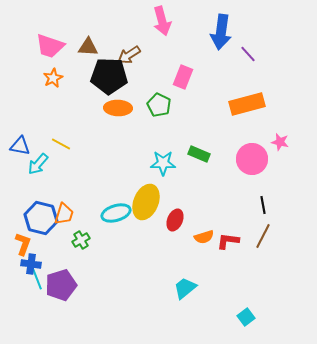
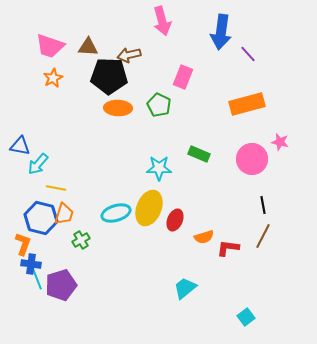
brown arrow: rotated 20 degrees clockwise
yellow line: moved 5 px left, 44 px down; rotated 18 degrees counterclockwise
cyan star: moved 4 px left, 5 px down
yellow ellipse: moved 3 px right, 6 px down
red L-shape: moved 7 px down
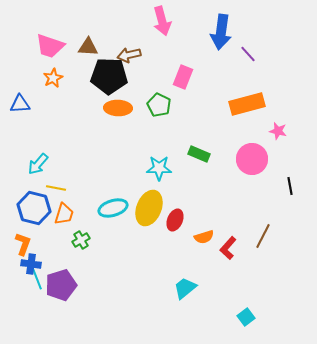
pink star: moved 2 px left, 11 px up
blue triangle: moved 42 px up; rotated 15 degrees counterclockwise
black line: moved 27 px right, 19 px up
cyan ellipse: moved 3 px left, 5 px up
blue hexagon: moved 7 px left, 10 px up
red L-shape: rotated 55 degrees counterclockwise
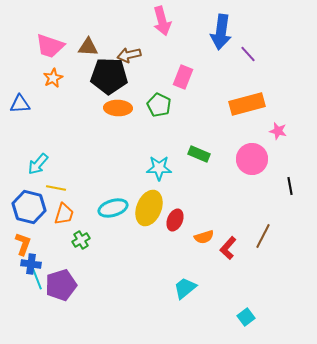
blue hexagon: moved 5 px left, 1 px up
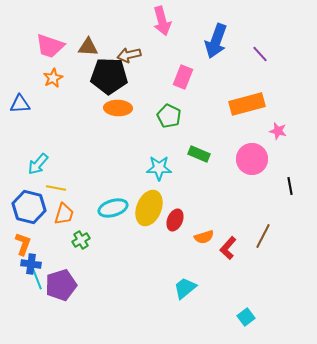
blue arrow: moved 5 px left, 9 px down; rotated 12 degrees clockwise
purple line: moved 12 px right
green pentagon: moved 10 px right, 11 px down
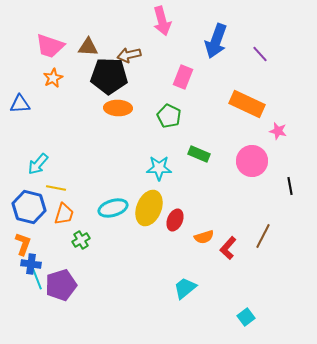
orange rectangle: rotated 40 degrees clockwise
pink circle: moved 2 px down
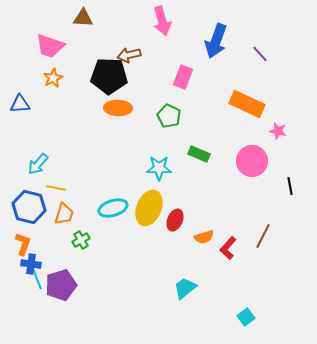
brown triangle: moved 5 px left, 29 px up
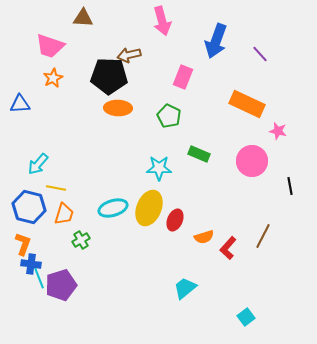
cyan line: moved 2 px right, 1 px up
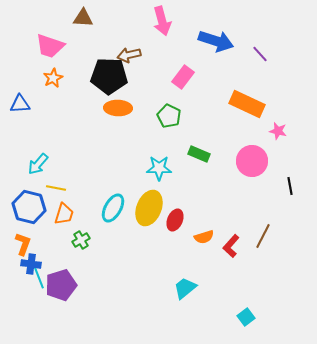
blue arrow: rotated 92 degrees counterclockwise
pink rectangle: rotated 15 degrees clockwise
cyan ellipse: rotated 44 degrees counterclockwise
red L-shape: moved 3 px right, 2 px up
